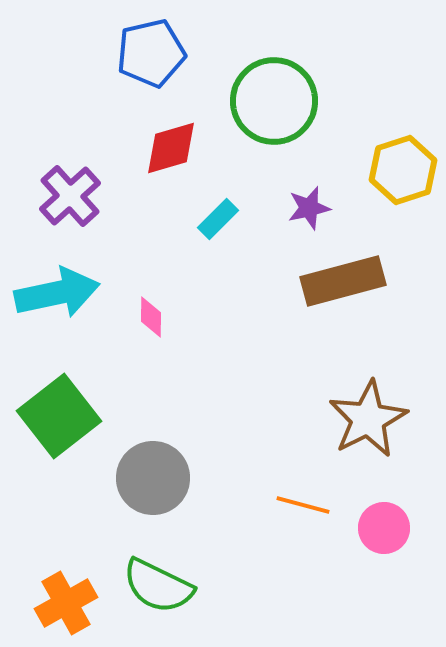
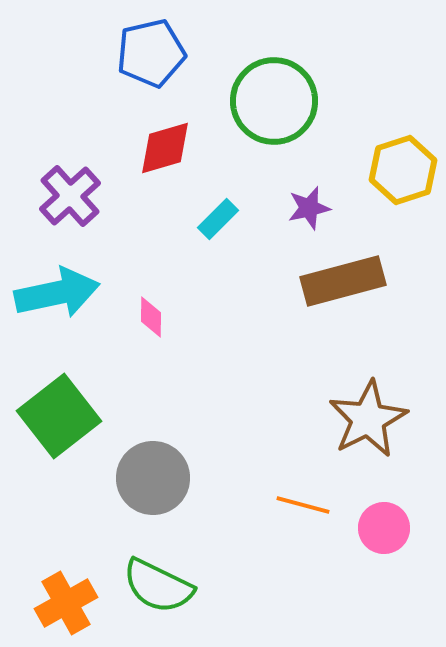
red diamond: moved 6 px left
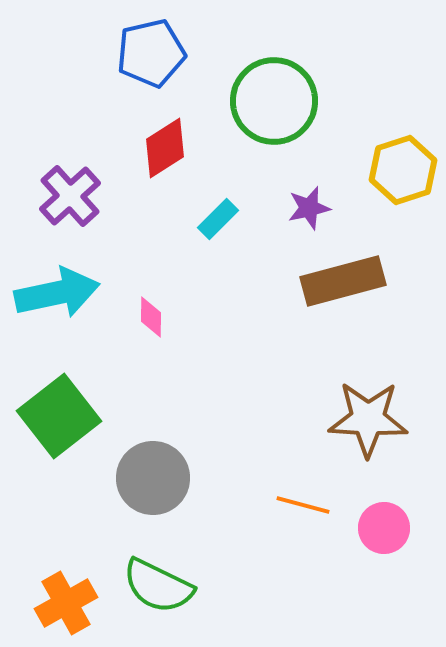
red diamond: rotated 16 degrees counterclockwise
brown star: rotated 30 degrees clockwise
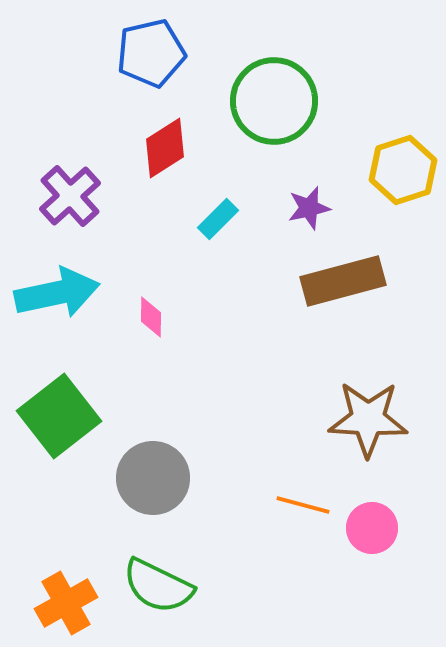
pink circle: moved 12 px left
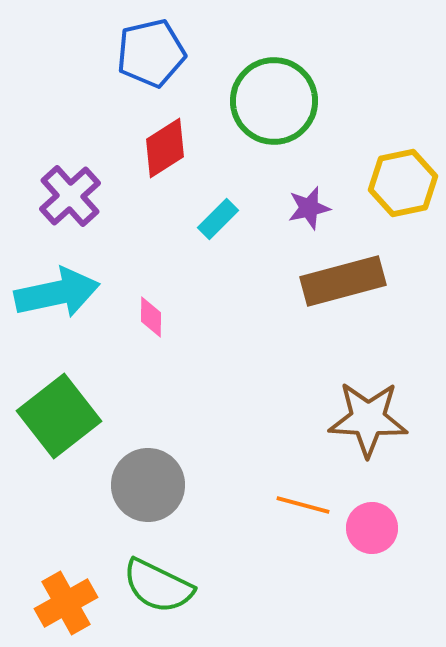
yellow hexagon: moved 13 px down; rotated 6 degrees clockwise
gray circle: moved 5 px left, 7 px down
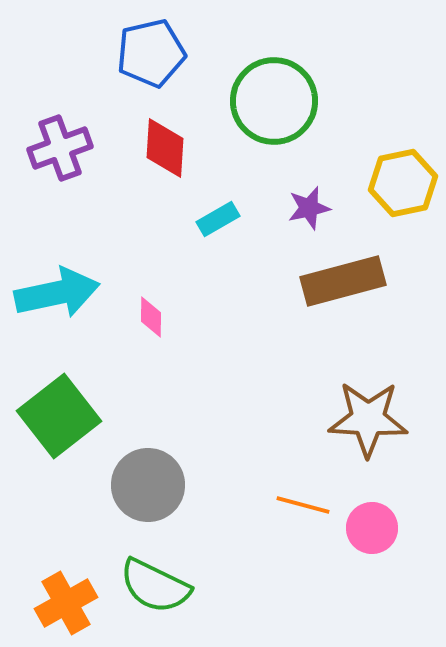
red diamond: rotated 54 degrees counterclockwise
purple cross: moved 10 px left, 48 px up; rotated 22 degrees clockwise
cyan rectangle: rotated 15 degrees clockwise
green semicircle: moved 3 px left
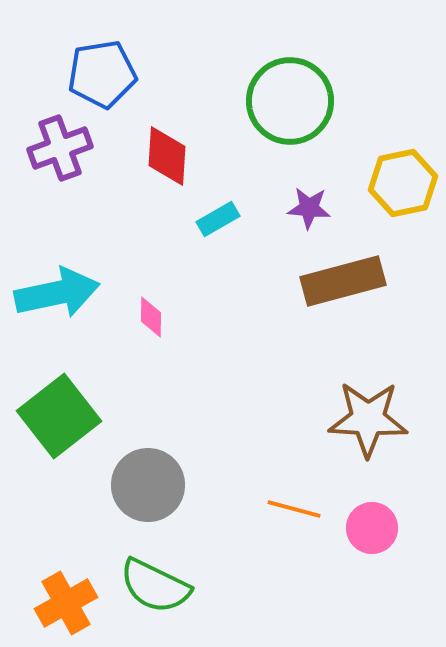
blue pentagon: moved 49 px left, 21 px down; rotated 4 degrees clockwise
green circle: moved 16 px right
red diamond: moved 2 px right, 8 px down
purple star: rotated 18 degrees clockwise
orange line: moved 9 px left, 4 px down
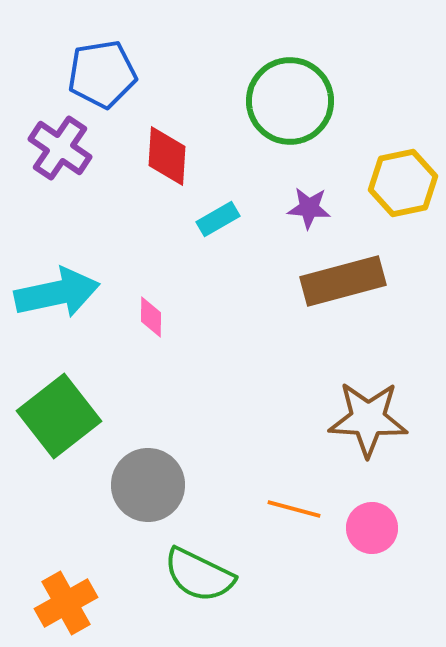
purple cross: rotated 36 degrees counterclockwise
green semicircle: moved 44 px right, 11 px up
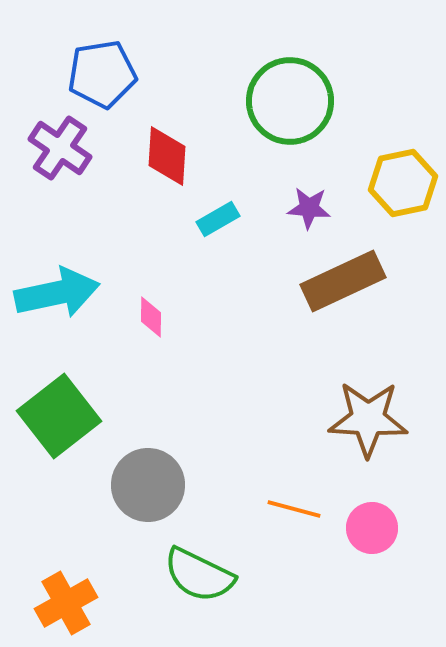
brown rectangle: rotated 10 degrees counterclockwise
